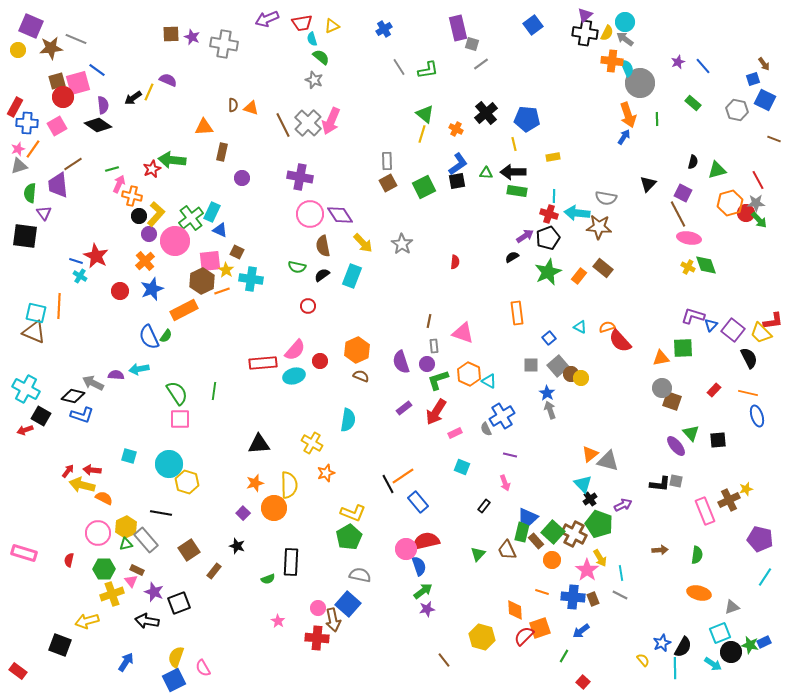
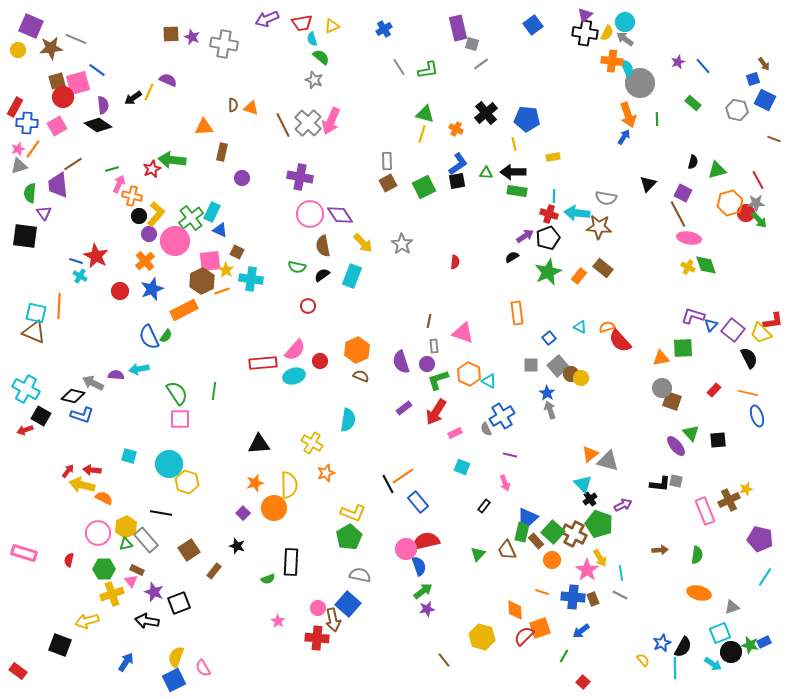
green triangle at (425, 114): rotated 24 degrees counterclockwise
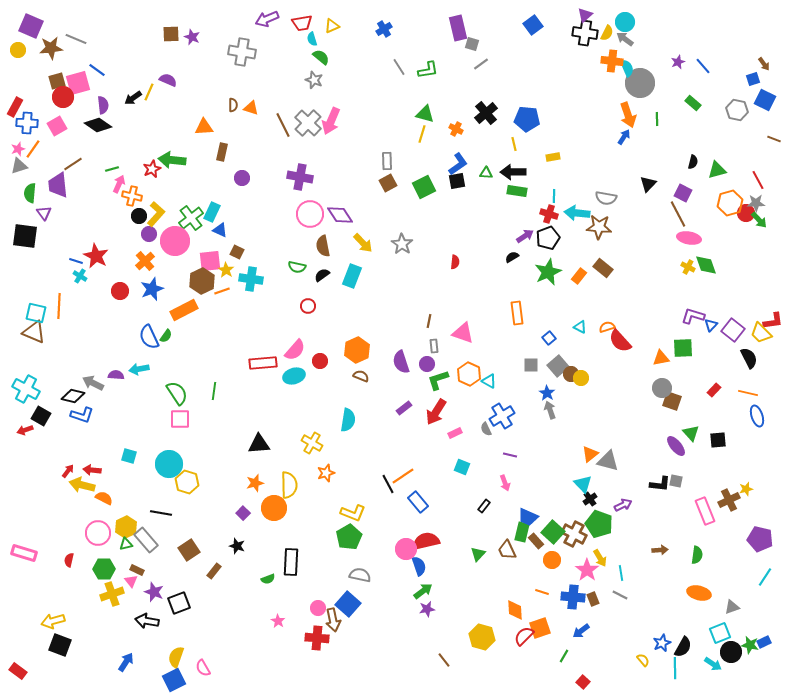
gray cross at (224, 44): moved 18 px right, 8 px down
yellow arrow at (87, 621): moved 34 px left
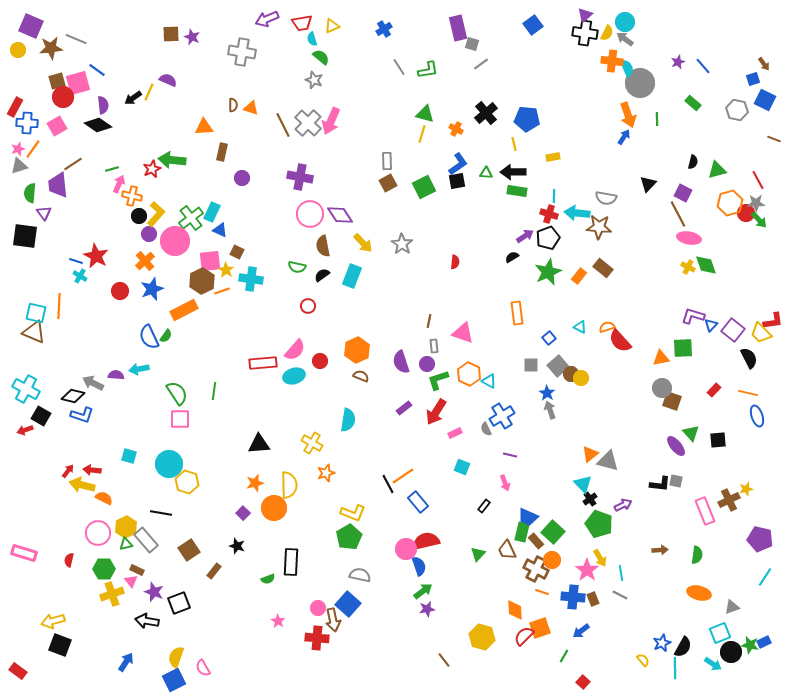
brown cross at (574, 534): moved 38 px left, 35 px down
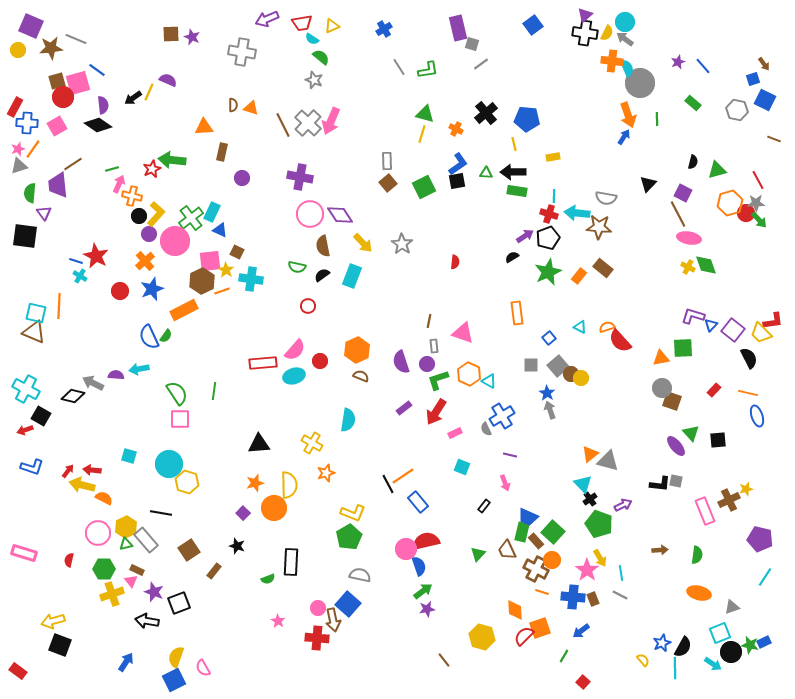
cyan semicircle at (312, 39): rotated 40 degrees counterclockwise
brown square at (388, 183): rotated 12 degrees counterclockwise
blue L-shape at (82, 415): moved 50 px left, 52 px down
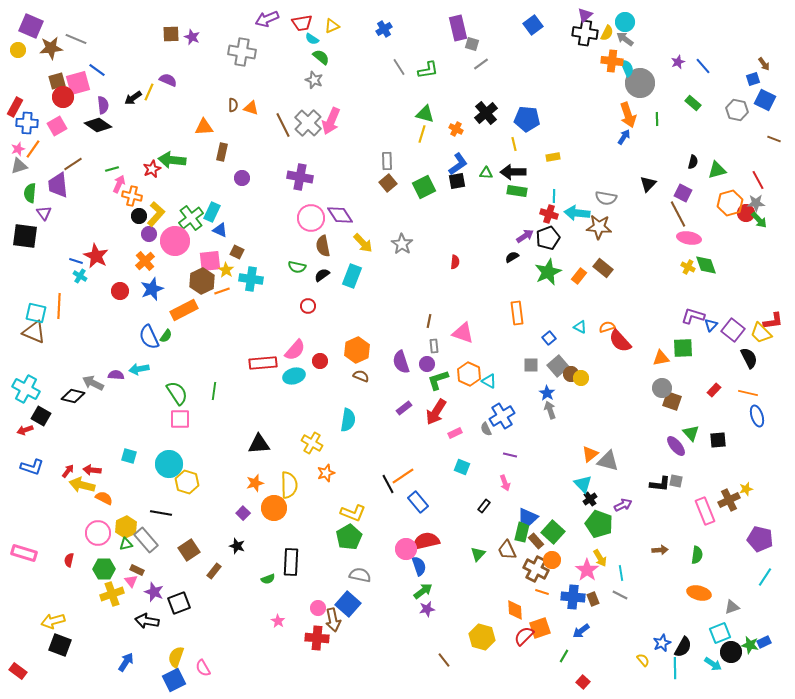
pink circle at (310, 214): moved 1 px right, 4 px down
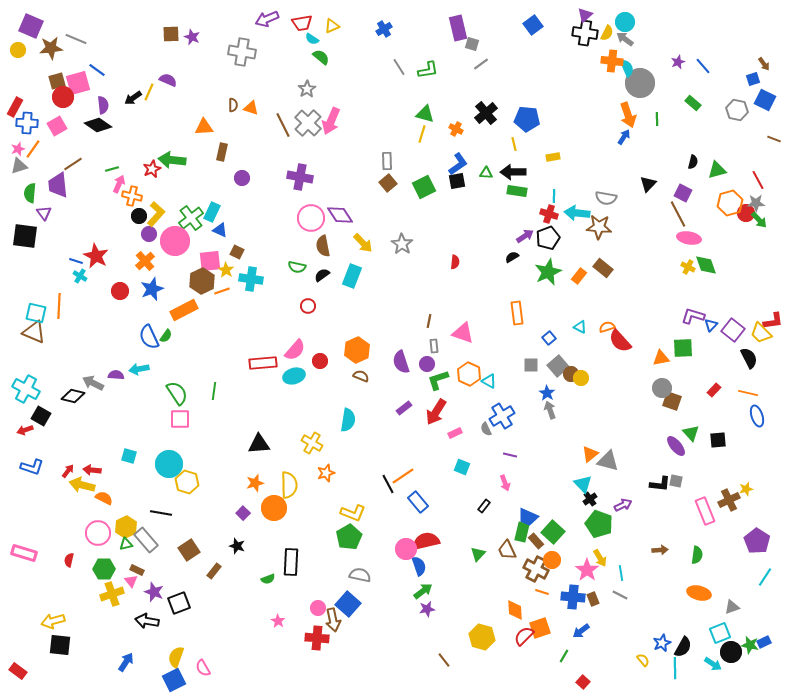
gray star at (314, 80): moved 7 px left, 9 px down; rotated 18 degrees clockwise
purple pentagon at (760, 539): moved 3 px left, 2 px down; rotated 20 degrees clockwise
black square at (60, 645): rotated 15 degrees counterclockwise
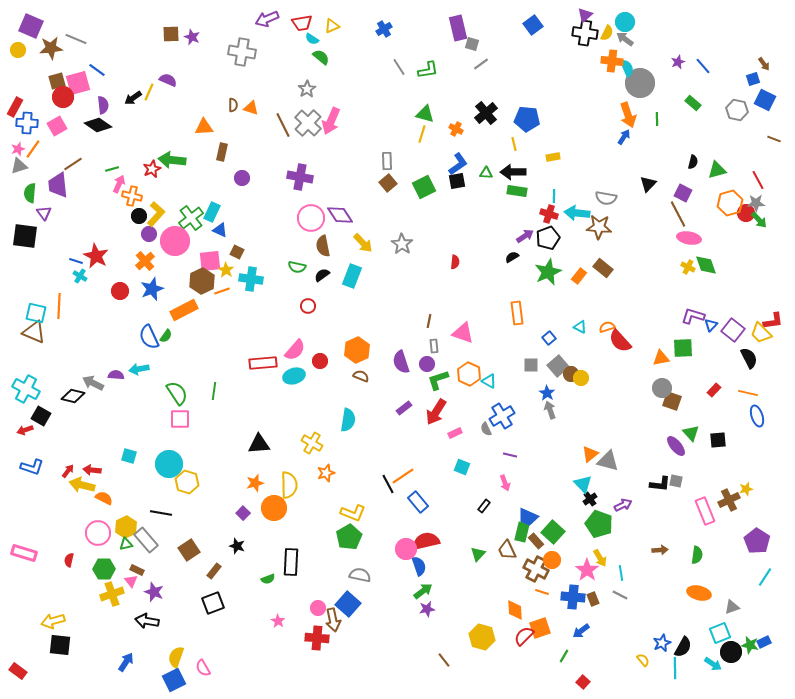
black square at (179, 603): moved 34 px right
